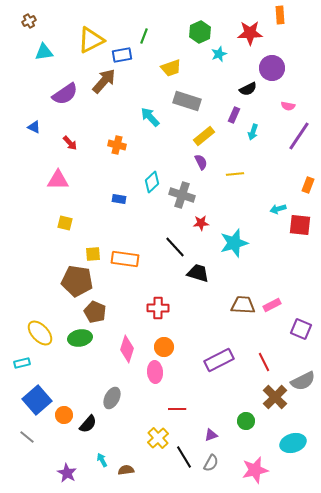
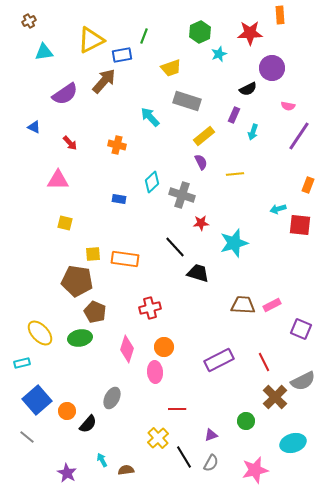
red cross at (158, 308): moved 8 px left; rotated 15 degrees counterclockwise
orange circle at (64, 415): moved 3 px right, 4 px up
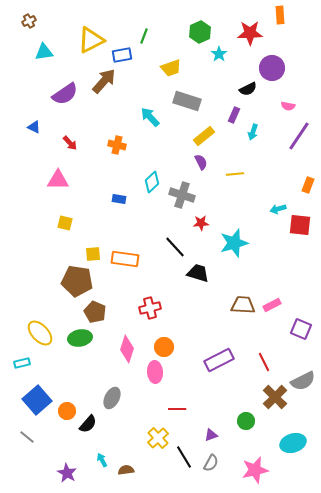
cyan star at (219, 54): rotated 14 degrees counterclockwise
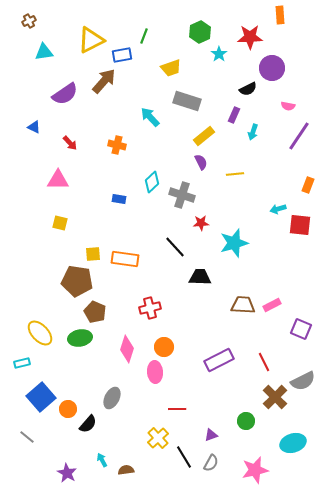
red star at (250, 33): moved 4 px down
yellow square at (65, 223): moved 5 px left
black trapezoid at (198, 273): moved 2 px right, 4 px down; rotated 15 degrees counterclockwise
blue square at (37, 400): moved 4 px right, 3 px up
orange circle at (67, 411): moved 1 px right, 2 px up
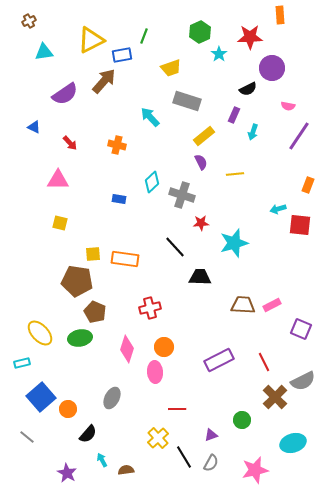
green circle at (246, 421): moved 4 px left, 1 px up
black semicircle at (88, 424): moved 10 px down
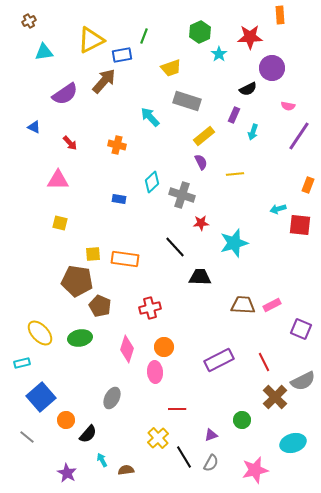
brown pentagon at (95, 312): moved 5 px right, 6 px up
orange circle at (68, 409): moved 2 px left, 11 px down
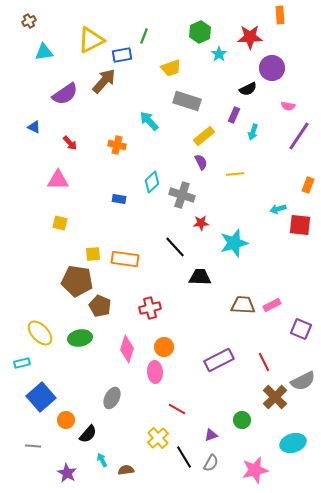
cyan arrow at (150, 117): moved 1 px left, 4 px down
red line at (177, 409): rotated 30 degrees clockwise
gray line at (27, 437): moved 6 px right, 9 px down; rotated 35 degrees counterclockwise
